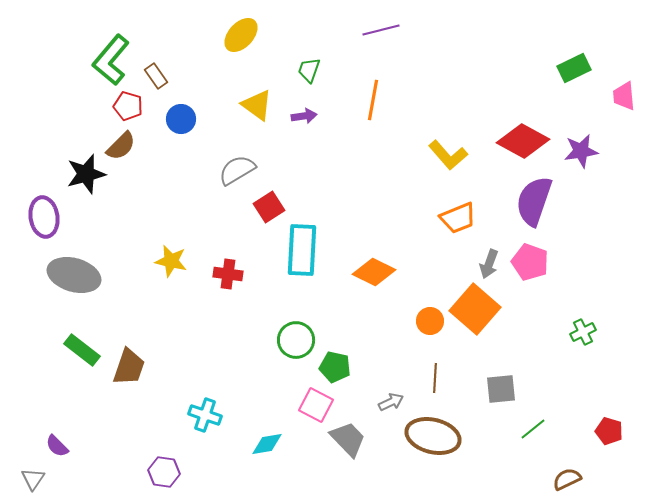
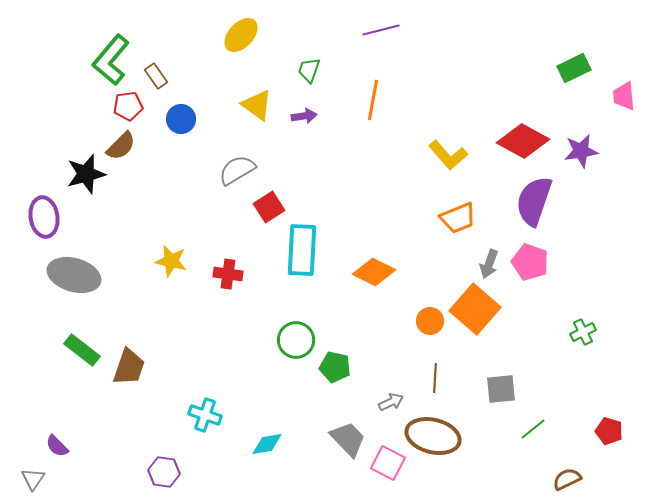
red pentagon at (128, 106): rotated 24 degrees counterclockwise
pink square at (316, 405): moved 72 px right, 58 px down
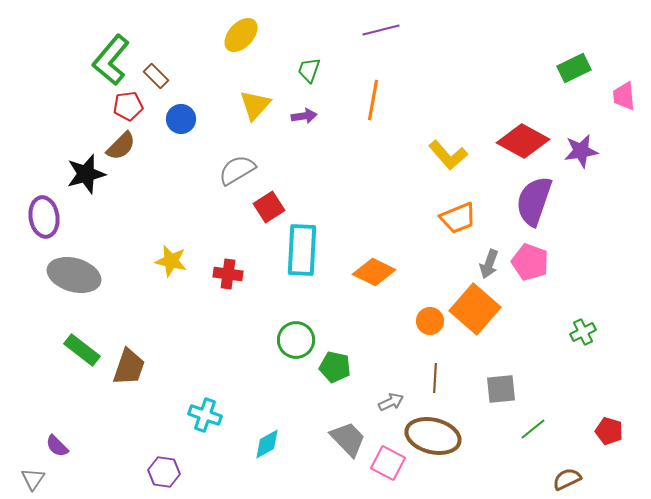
brown rectangle at (156, 76): rotated 10 degrees counterclockwise
yellow triangle at (257, 105): moved 2 px left; rotated 36 degrees clockwise
cyan diamond at (267, 444): rotated 20 degrees counterclockwise
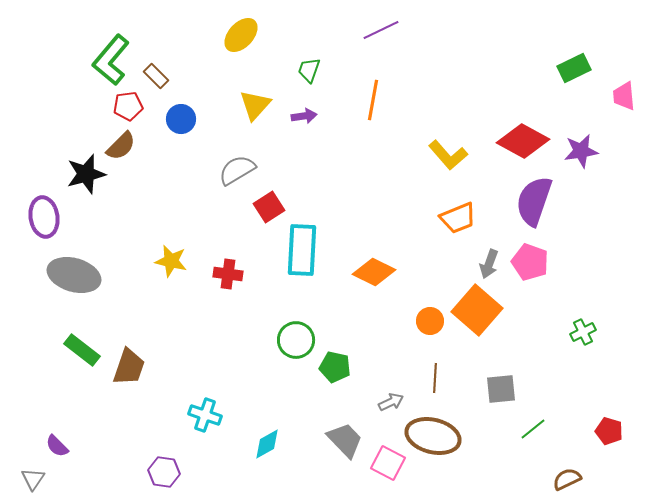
purple line at (381, 30): rotated 12 degrees counterclockwise
orange square at (475, 309): moved 2 px right, 1 px down
gray trapezoid at (348, 439): moved 3 px left, 1 px down
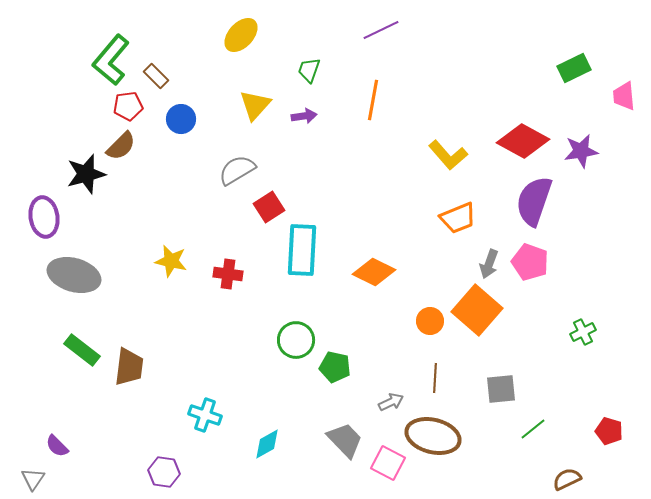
brown trapezoid at (129, 367): rotated 12 degrees counterclockwise
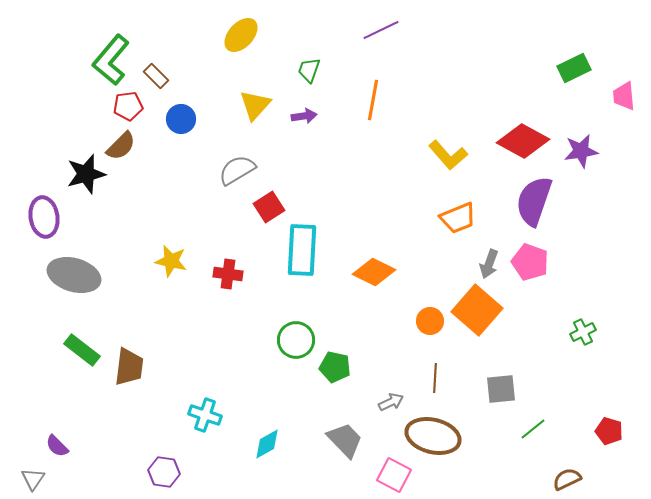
pink square at (388, 463): moved 6 px right, 12 px down
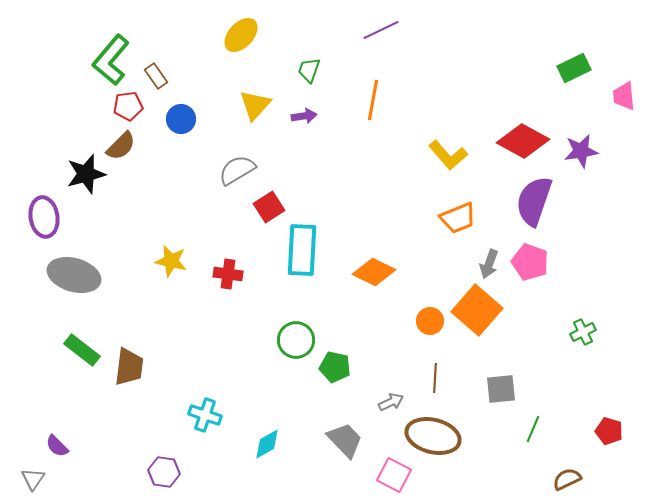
brown rectangle at (156, 76): rotated 10 degrees clockwise
green line at (533, 429): rotated 28 degrees counterclockwise
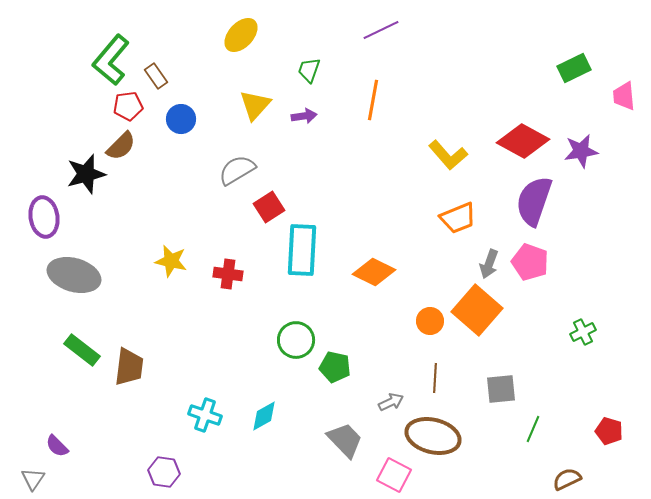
cyan diamond at (267, 444): moved 3 px left, 28 px up
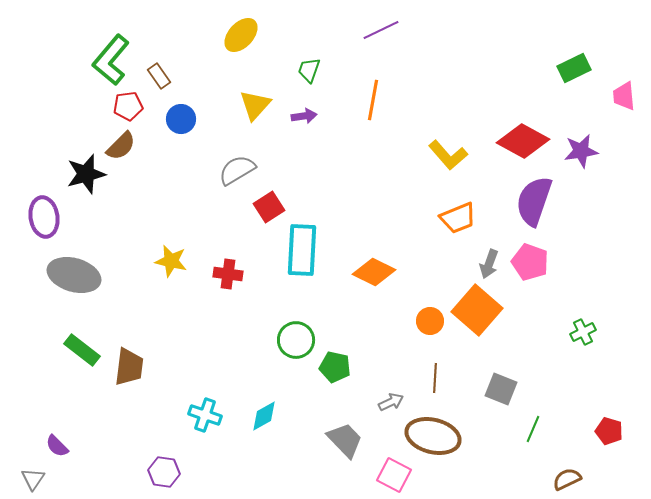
brown rectangle at (156, 76): moved 3 px right
gray square at (501, 389): rotated 28 degrees clockwise
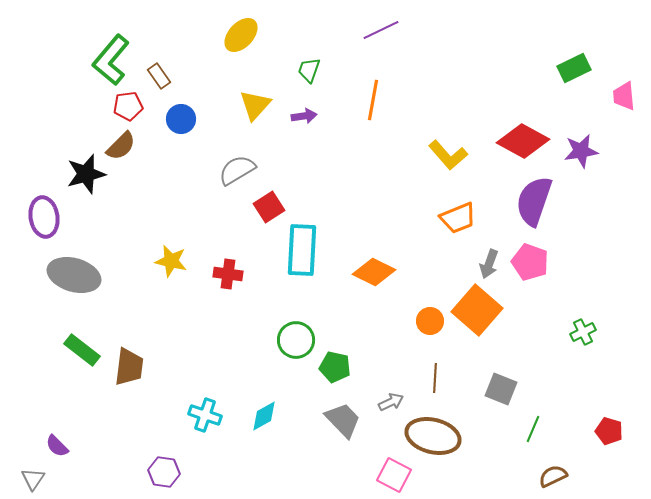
gray trapezoid at (345, 440): moved 2 px left, 20 px up
brown semicircle at (567, 479): moved 14 px left, 3 px up
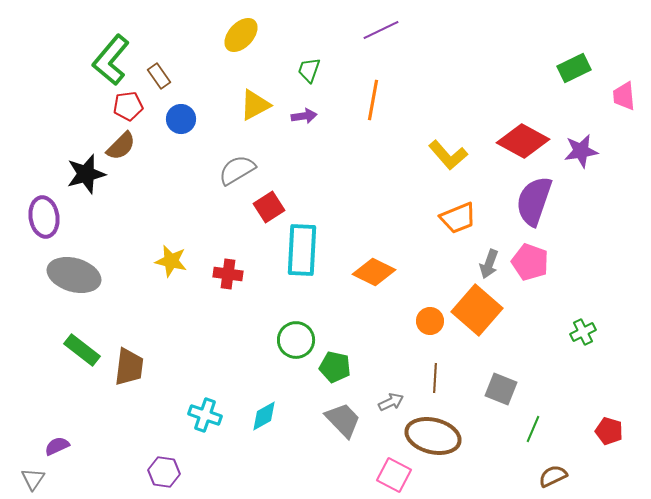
yellow triangle at (255, 105): rotated 20 degrees clockwise
purple semicircle at (57, 446): rotated 110 degrees clockwise
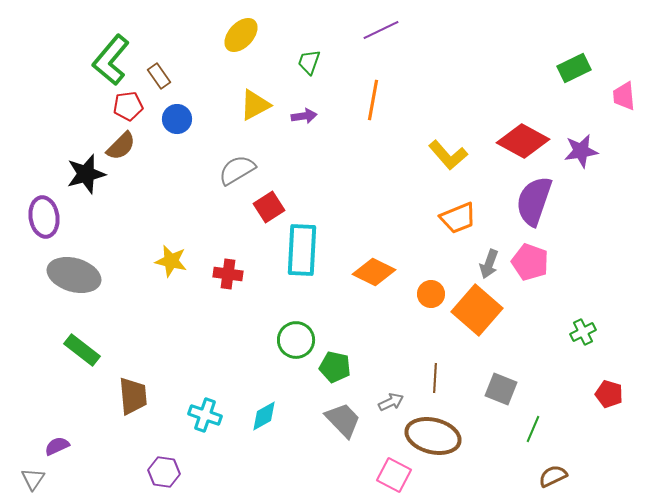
green trapezoid at (309, 70): moved 8 px up
blue circle at (181, 119): moved 4 px left
orange circle at (430, 321): moved 1 px right, 27 px up
brown trapezoid at (129, 367): moved 4 px right, 29 px down; rotated 12 degrees counterclockwise
red pentagon at (609, 431): moved 37 px up
